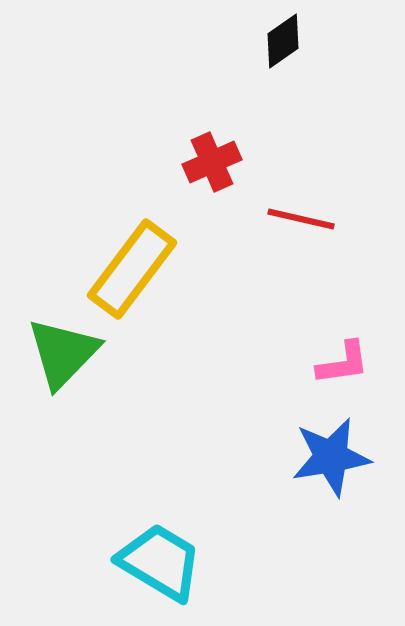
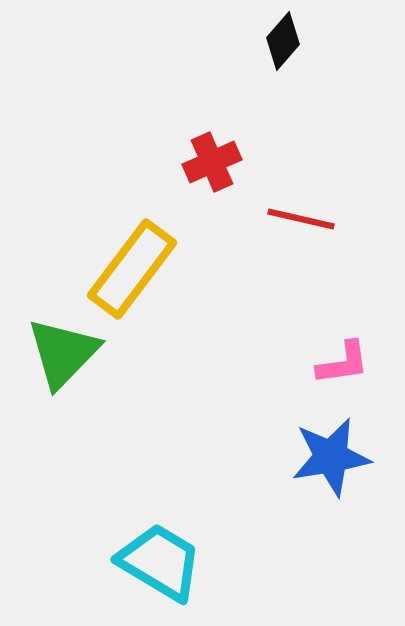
black diamond: rotated 14 degrees counterclockwise
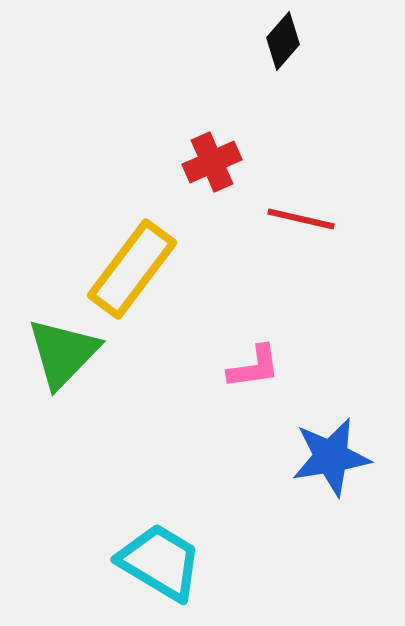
pink L-shape: moved 89 px left, 4 px down
